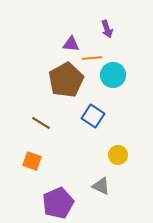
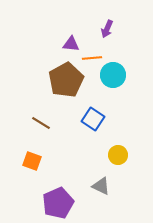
purple arrow: rotated 42 degrees clockwise
blue square: moved 3 px down
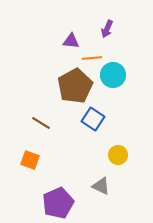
purple triangle: moved 3 px up
brown pentagon: moved 9 px right, 6 px down
orange square: moved 2 px left, 1 px up
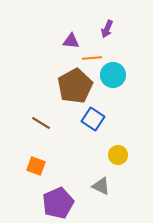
orange square: moved 6 px right, 6 px down
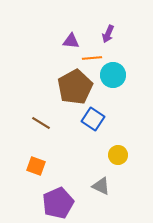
purple arrow: moved 1 px right, 5 px down
brown pentagon: moved 1 px down
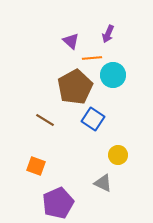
purple triangle: rotated 36 degrees clockwise
brown line: moved 4 px right, 3 px up
gray triangle: moved 2 px right, 3 px up
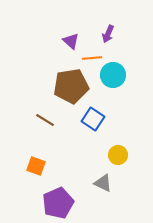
brown pentagon: moved 4 px left, 1 px up; rotated 20 degrees clockwise
